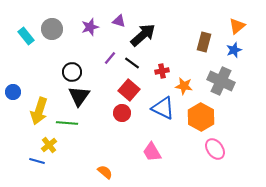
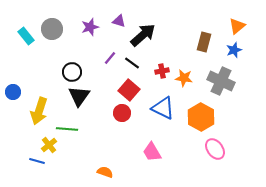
orange star: moved 8 px up
green line: moved 6 px down
orange semicircle: rotated 21 degrees counterclockwise
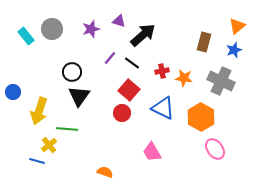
purple star: moved 1 px right, 2 px down
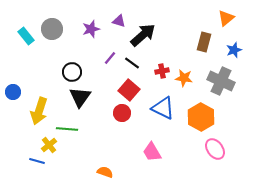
orange triangle: moved 11 px left, 8 px up
black triangle: moved 1 px right, 1 px down
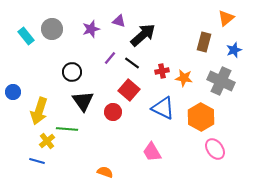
black triangle: moved 3 px right, 4 px down; rotated 10 degrees counterclockwise
red circle: moved 9 px left, 1 px up
yellow cross: moved 2 px left, 4 px up
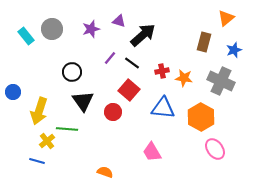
blue triangle: rotated 20 degrees counterclockwise
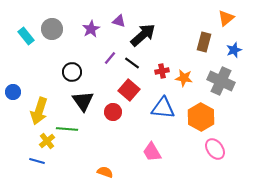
purple star: rotated 12 degrees counterclockwise
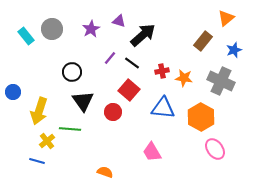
brown rectangle: moved 1 px left, 1 px up; rotated 24 degrees clockwise
green line: moved 3 px right
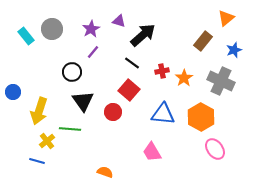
purple line: moved 17 px left, 6 px up
orange star: rotated 30 degrees clockwise
blue triangle: moved 6 px down
